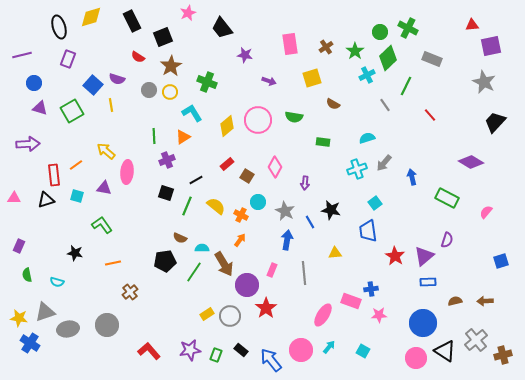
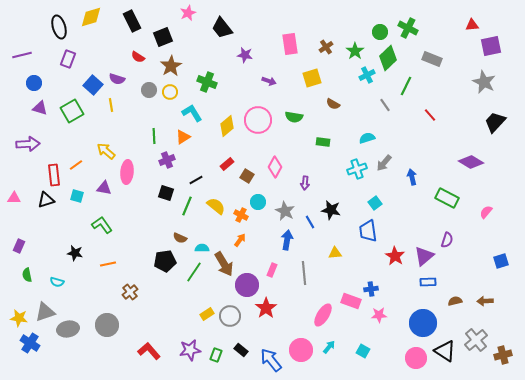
orange line at (113, 263): moved 5 px left, 1 px down
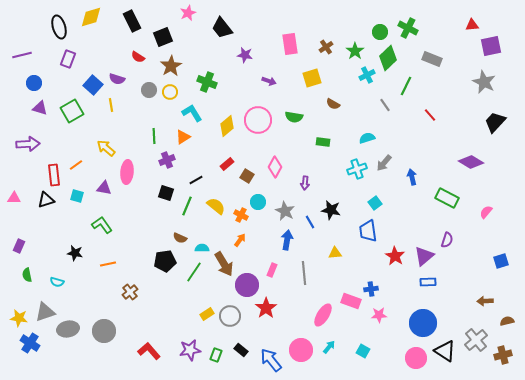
yellow arrow at (106, 151): moved 3 px up
brown semicircle at (455, 301): moved 52 px right, 20 px down
gray circle at (107, 325): moved 3 px left, 6 px down
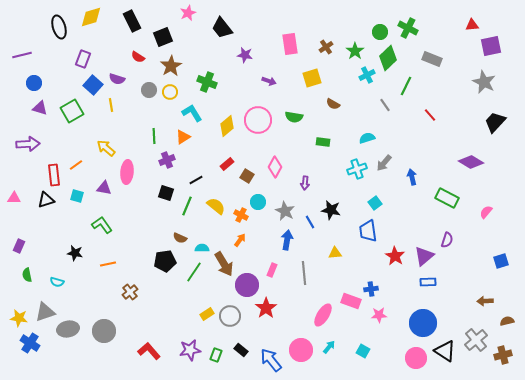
purple rectangle at (68, 59): moved 15 px right
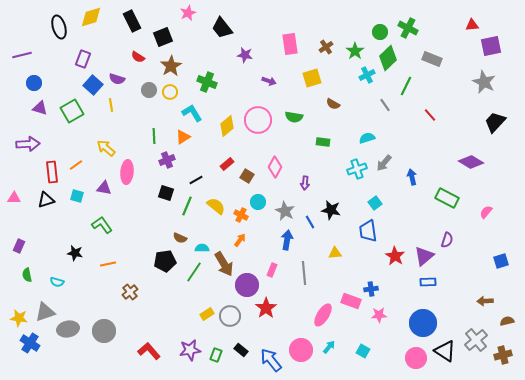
red rectangle at (54, 175): moved 2 px left, 3 px up
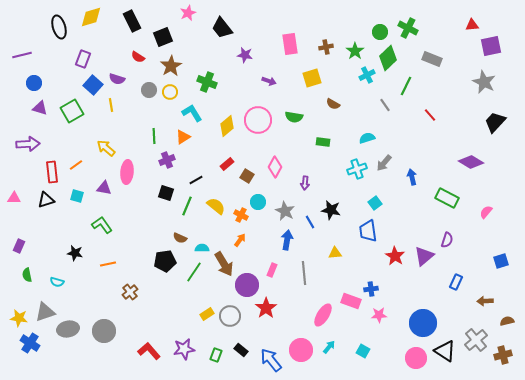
brown cross at (326, 47): rotated 24 degrees clockwise
blue rectangle at (428, 282): moved 28 px right; rotated 63 degrees counterclockwise
purple star at (190, 350): moved 6 px left, 1 px up
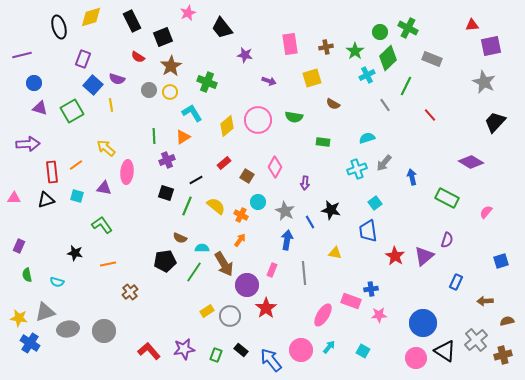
red rectangle at (227, 164): moved 3 px left, 1 px up
yellow triangle at (335, 253): rotated 16 degrees clockwise
yellow rectangle at (207, 314): moved 3 px up
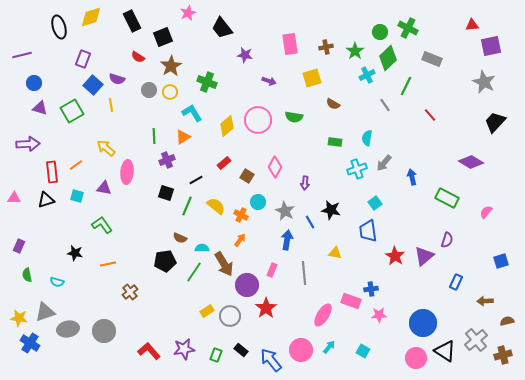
cyan semicircle at (367, 138): rotated 63 degrees counterclockwise
green rectangle at (323, 142): moved 12 px right
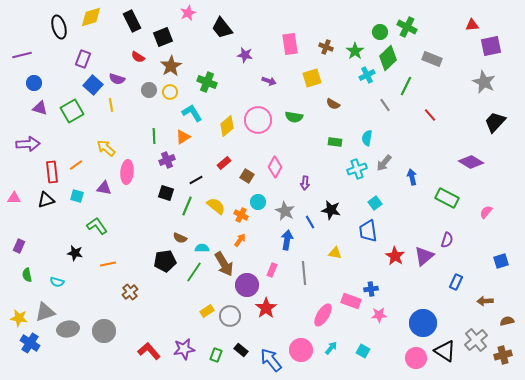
green cross at (408, 28): moved 1 px left, 1 px up
brown cross at (326, 47): rotated 32 degrees clockwise
green L-shape at (102, 225): moved 5 px left, 1 px down
cyan arrow at (329, 347): moved 2 px right, 1 px down
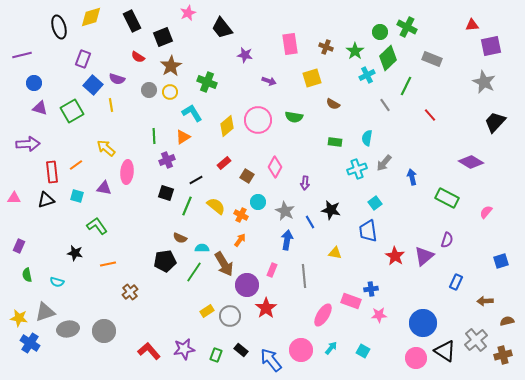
gray line at (304, 273): moved 3 px down
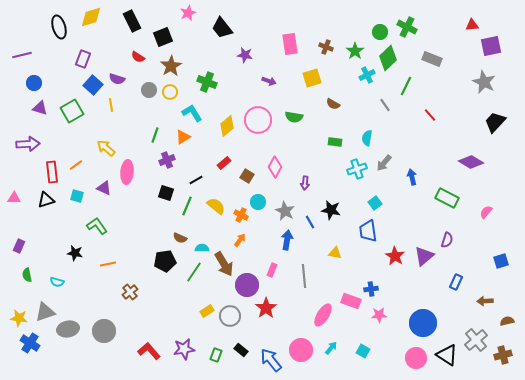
green line at (154, 136): moved 1 px right, 1 px up; rotated 21 degrees clockwise
purple triangle at (104, 188): rotated 14 degrees clockwise
black triangle at (445, 351): moved 2 px right, 4 px down
